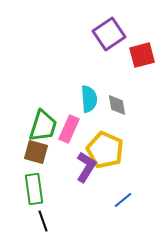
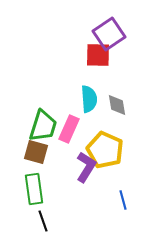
red square: moved 44 px left; rotated 16 degrees clockwise
blue line: rotated 66 degrees counterclockwise
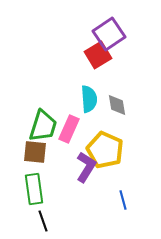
red square: rotated 32 degrees counterclockwise
brown square: moved 1 px left; rotated 10 degrees counterclockwise
